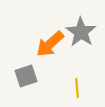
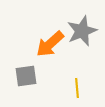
gray star: moved 1 px right, 1 px up; rotated 16 degrees clockwise
gray square: rotated 10 degrees clockwise
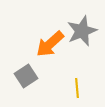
gray square: rotated 25 degrees counterclockwise
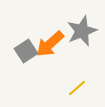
gray square: moved 25 px up
yellow line: rotated 54 degrees clockwise
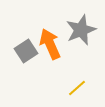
gray star: moved 1 px left, 1 px up
orange arrow: rotated 108 degrees clockwise
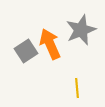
yellow line: rotated 54 degrees counterclockwise
